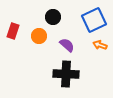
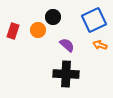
orange circle: moved 1 px left, 6 px up
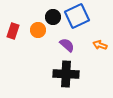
blue square: moved 17 px left, 4 px up
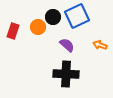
orange circle: moved 3 px up
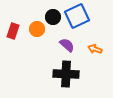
orange circle: moved 1 px left, 2 px down
orange arrow: moved 5 px left, 4 px down
